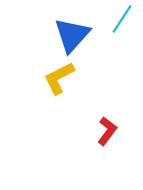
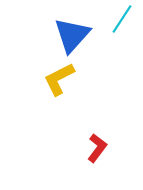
yellow L-shape: moved 1 px down
red L-shape: moved 10 px left, 17 px down
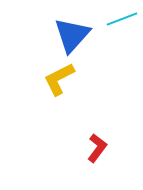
cyan line: rotated 36 degrees clockwise
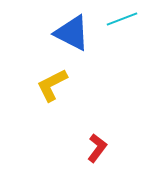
blue triangle: moved 2 px up; rotated 45 degrees counterclockwise
yellow L-shape: moved 7 px left, 6 px down
